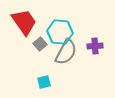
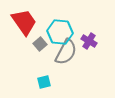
purple cross: moved 6 px left, 5 px up; rotated 35 degrees clockwise
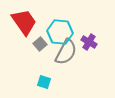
purple cross: moved 1 px down
cyan square: rotated 32 degrees clockwise
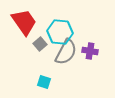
purple cross: moved 1 px right, 9 px down; rotated 21 degrees counterclockwise
